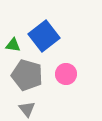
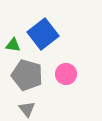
blue square: moved 1 px left, 2 px up
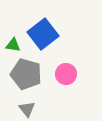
gray pentagon: moved 1 px left, 1 px up
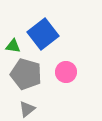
green triangle: moved 1 px down
pink circle: moved 2 px up
gray triangle: rotated 30 degrees clockwise
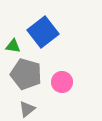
blue square: moved 2 px up
pink circle: moved 4 px left, 10 px down
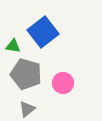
pink circle: moved 1 px right, 1 px down
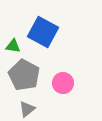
blue square: rotated 24 degrees counterclockwise
gray pentagon: moved 2 px left, 1 px down; rotated 12 degrees clockwise
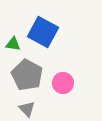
green triangle: moved 2 px up
gray pentagon: moved 3 px right
gray triangle: rotated 36 degrees counterclockwise
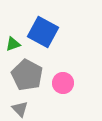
green triangle: rotated 28 degrees counterclockwise
gray triangle: moved 7 px left
